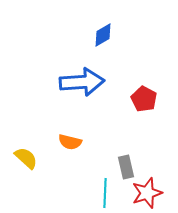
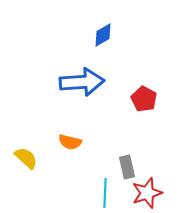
gray rectangle: moved 1 px right
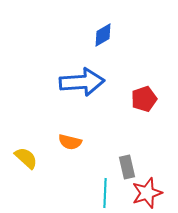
red pentagon: rotated 25 degrees clockwise
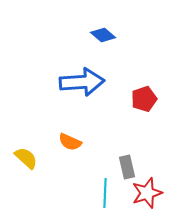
blue diamond: rotated 70 degrees clockwise
orange semicircle: rotated 10 degrees clockwise
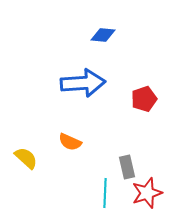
blue diamond: rotated 35 degrees counterclockwise
blue arrow: moved 1 px right, 1 px down
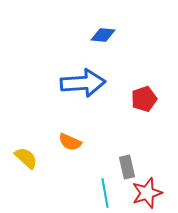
cyan line: rotated 12 degrees counterclockwise
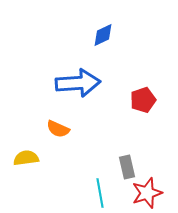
blue diamond: rotated 30 degrees counterclockwise
blue arrow: moved 5 px left
red pentagon: moved 1 px left, 1 px down
orange semicircle: moved 12 px left, 13 px up
yellow semicircle: rotated 50 degrees counterclockwise
cyan line: moved 5 px left
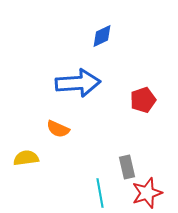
blue diamond: moved 1 px left, 1 px down
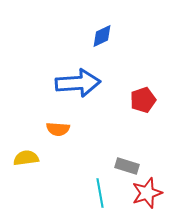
orange semicircle: rotated 20 degrees counterclockwise
gray rectangle: moved 1 px up; rotated 60 degrees counterclockwise
